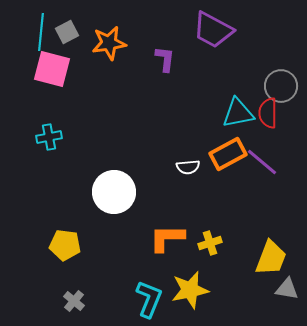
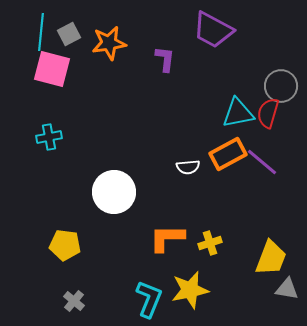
gray square: moved 2 px right, 2 px down
red semicircle: rotated 16 degrees clockwise
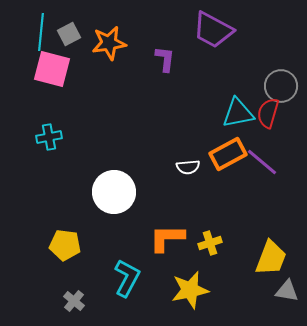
gray triangle: moved 2 px down
cyan L-shape: moved 22 px left, 21 px up; rotated 6 degrees clockwise
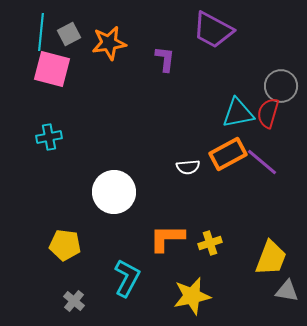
yellow star: moved 2 px right, 6 px down
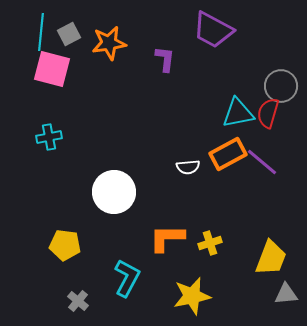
gray triangle: moved 1 px left, 3 px down; rotated 15 degrees counterclockwise
gray cross: moved 4 px right
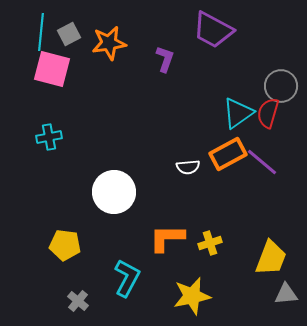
purple L-shape: rotated 12 degrees clockwise
cyan triangle: rotated 24 degrees counterclockwise
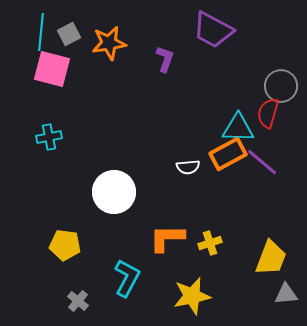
cyan triangle: moved 15 px down; rotated 36 degrees clockwise
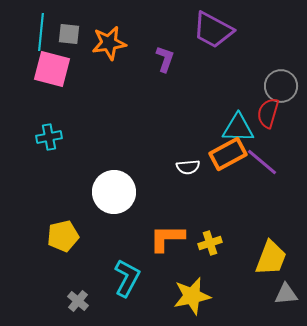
gray square: rotated 35 degrees clockwise
yellow pentagon: moved 2 px left, 9 px up; rotated 20 degrees counterclockwise
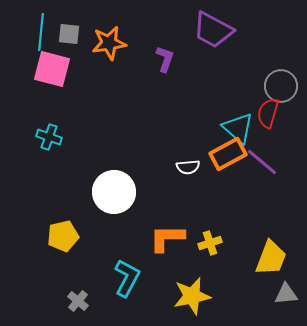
cyan triangle: rotated 40 degrees clockwise
cyan cross: rotated 30 degrees clockwise
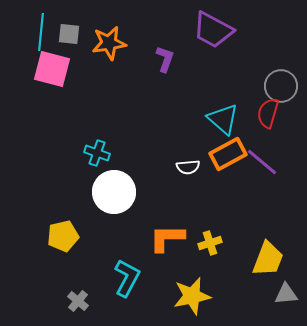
cyan triangle: moved 15 px left, 9 px up
cyan cross: moved 48 px right, 16 px down
yellow trapezoid: moved 3 px left, 1 px down
